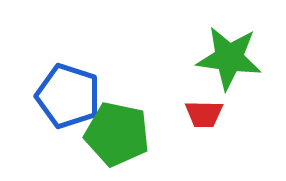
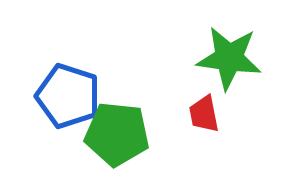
red trapezoid: rotated 78 degrees clockwise
green pentagon: rotated 6 degrees counterclockwise
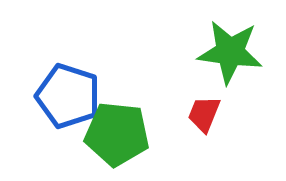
green star: moved 1 px right, 6 px up
red trapezoid: rotated 33 degrees clockwise
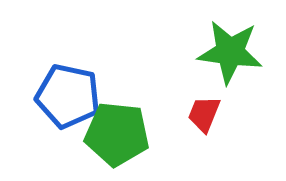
blue pentagon: rotated 6 degrees counterclockwise
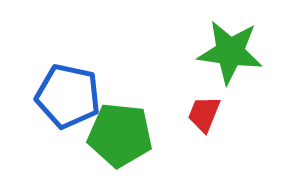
green pentagon: moved 3 px right, 1 px down
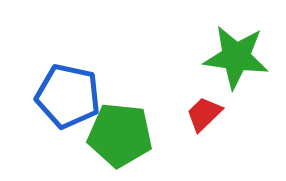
green star: moved 6 px right, 5 px down
red trapezoid: rotated 24 degrees clockwise
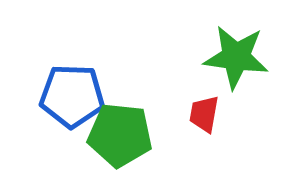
blue pentagon: moved 4 px right; rotated 10 degrees counterclockwise
red trapezoid: rotated 36 degrees counterclockwise
